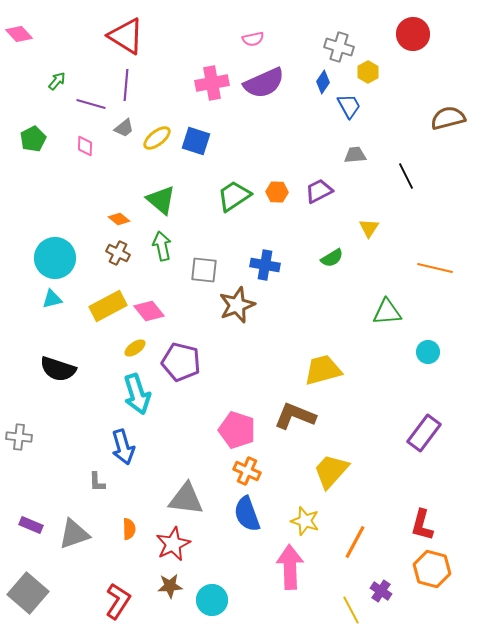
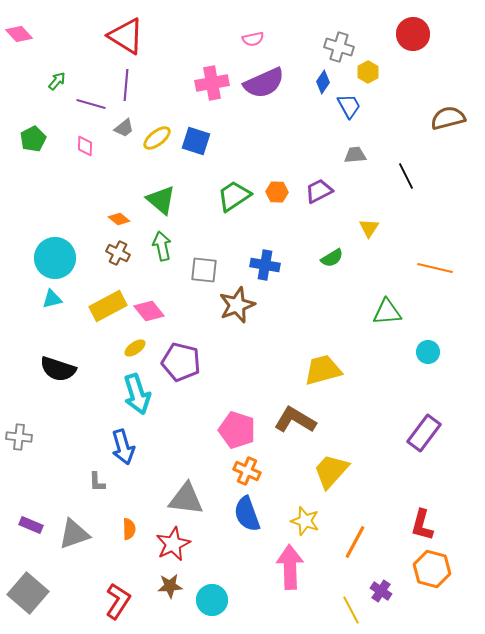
brown L-shape at (295, 416): moved 4 px down; rotated 9 degrees clockwise
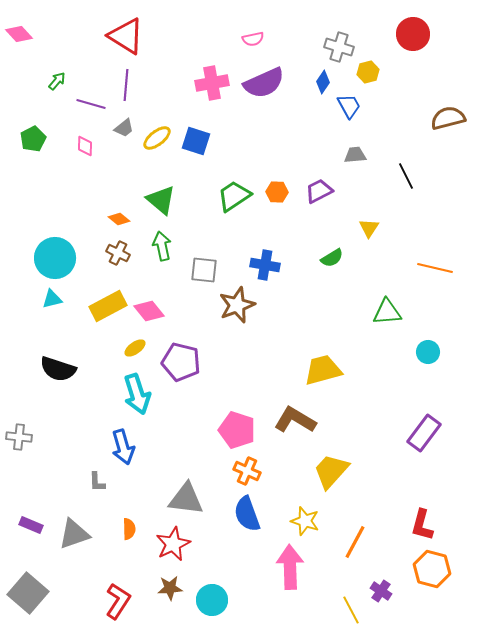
yellow hexagon at (368, 72): rotated 15 degrees clockwise
brown star at (170, 586): moved 2 px down
